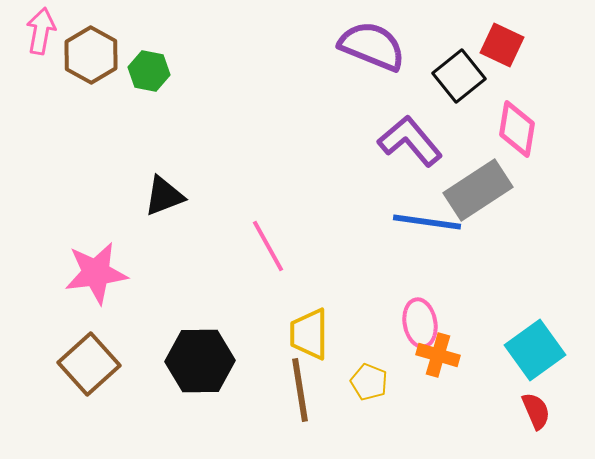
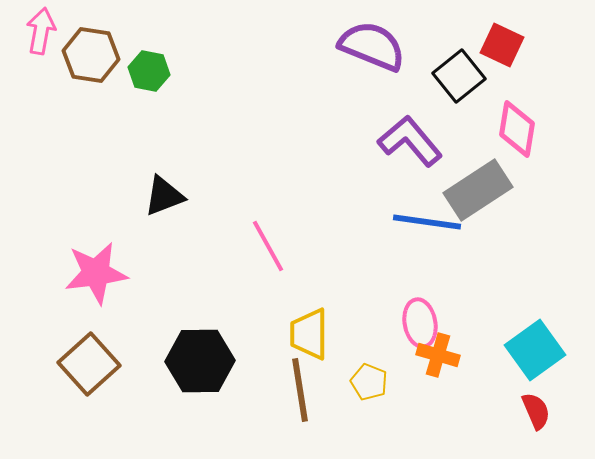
brown hexagon: rotated 20 degrees counterclockwise
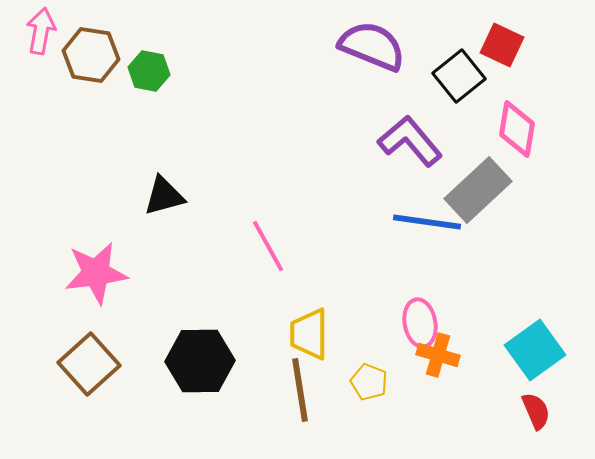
gray rectangle: rotated 10 degrees counterclockwise
black triangle: rotated 6 degrees clockwise
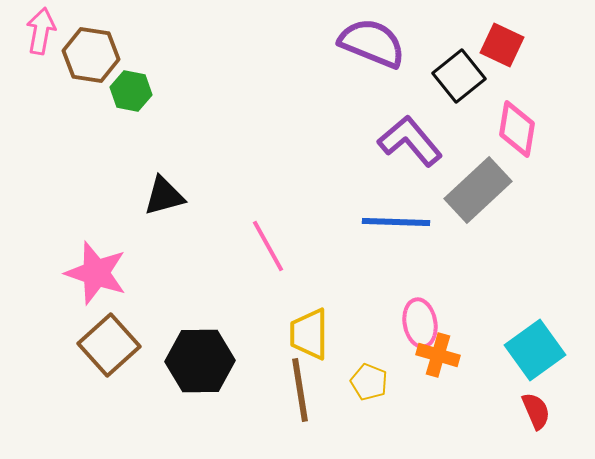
purple semicircle: moved 3 px up
green hexagon: moved 18 px left, 20 px down
blue line: moved 31 px left; rotated 6 degrees counterclockwise
pink star: rotated 26 degrees clockwise
brown square: moved 20 px right, 19 px up
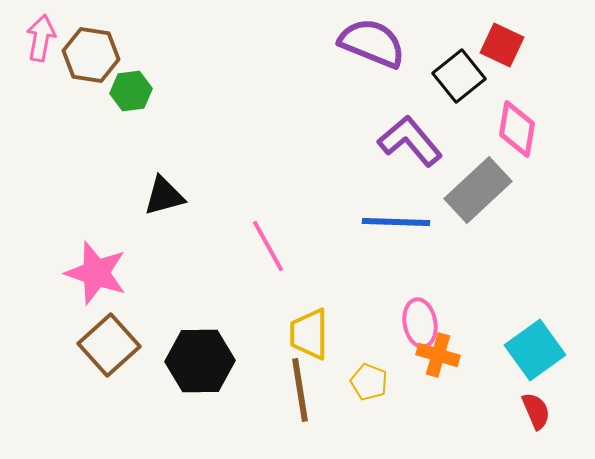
pink arrow: moved 7 px down
green hexagon: rotated 18 degrees counterclockwise
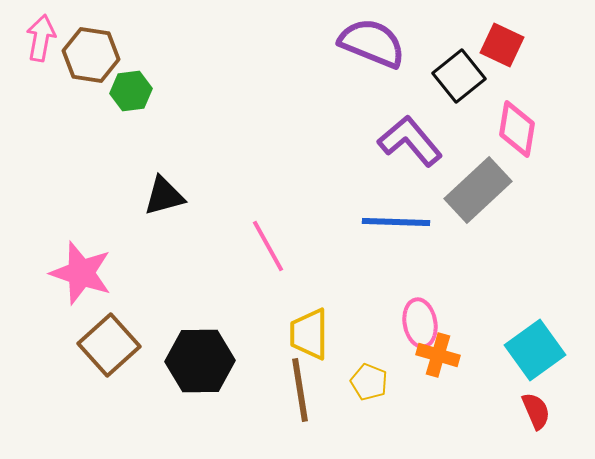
pink star: moved 15 px left
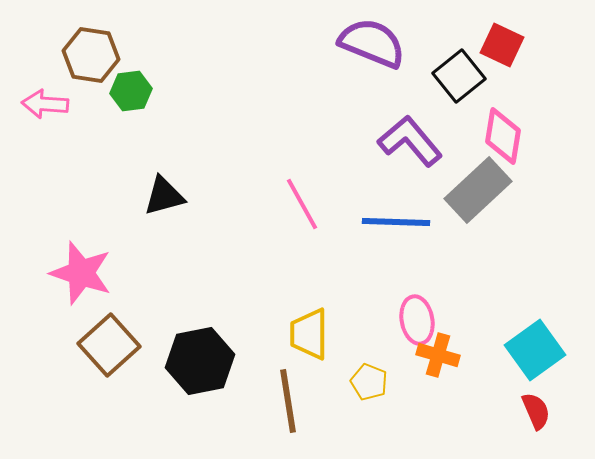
pink arrow: moved 4 px right, 66 px down; rotated 96 degrees counterclockwise
pink diamond: moved 14 px left, 7 px down
pink line: moved 34 px right, 42 px up
pink ellipse: moved 3 px left, 3 px up
black hexagon: rotated 10 degrees counterclockwise
brown line: moved 12 px left, 11 px down
